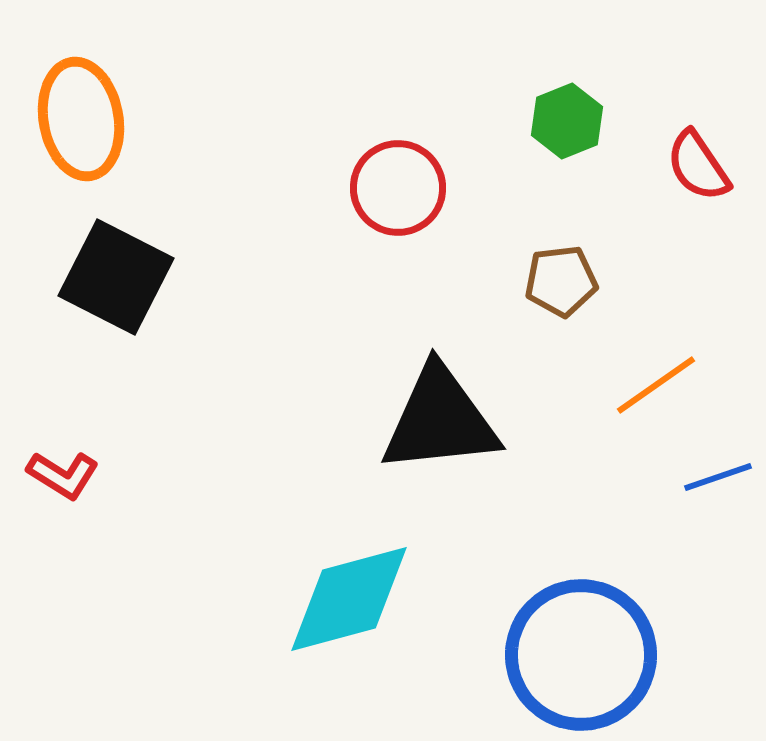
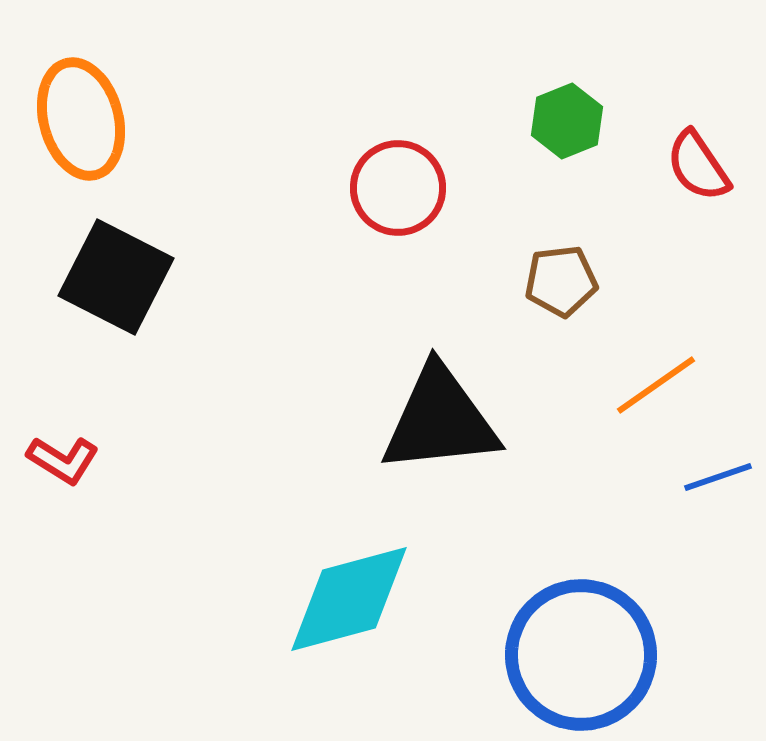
orange ellipse: rotated 5 degrees counterclockwise
red L-shape: moved 15 px up
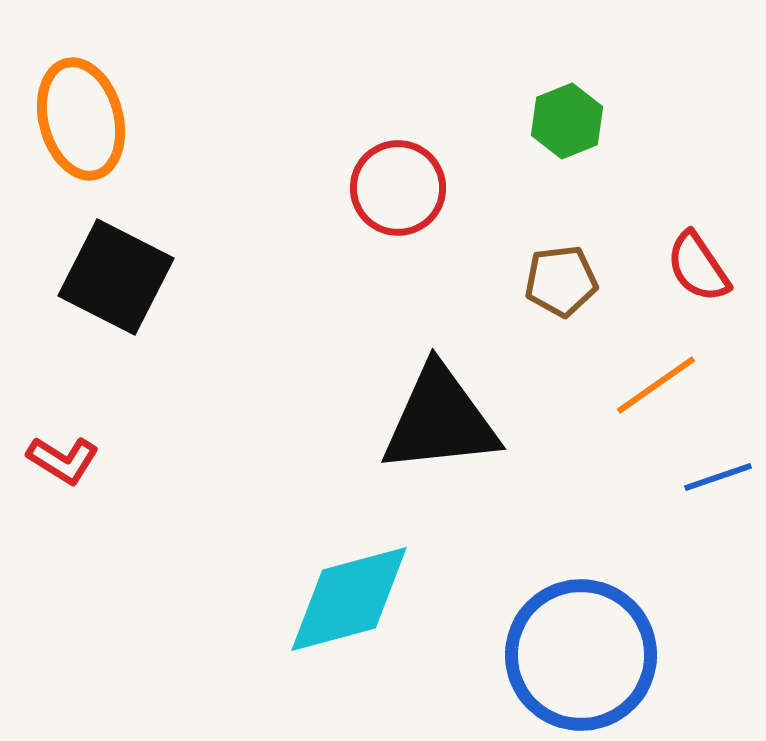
red semicircle: moved 101 px down
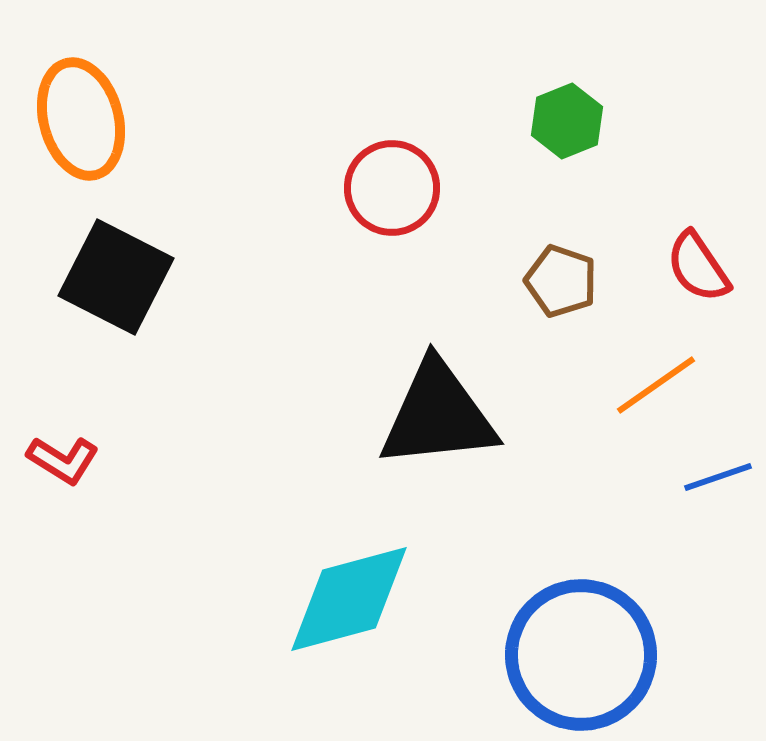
red circle: moved 6 px left
brown pentagon: rotated 26 degrees clockwise
black triangle: moved 2 px left, 5 px up
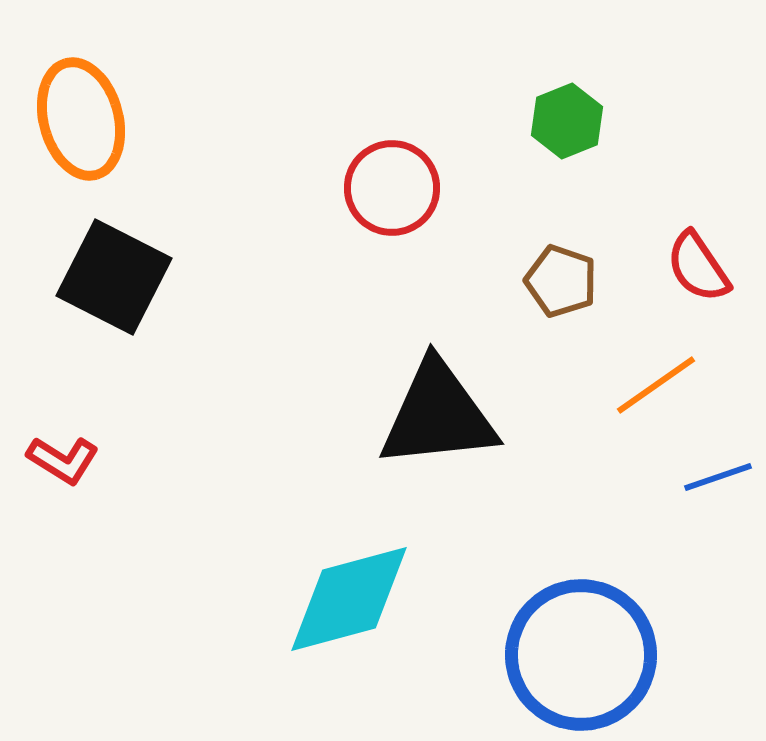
black square: moved 2 px left
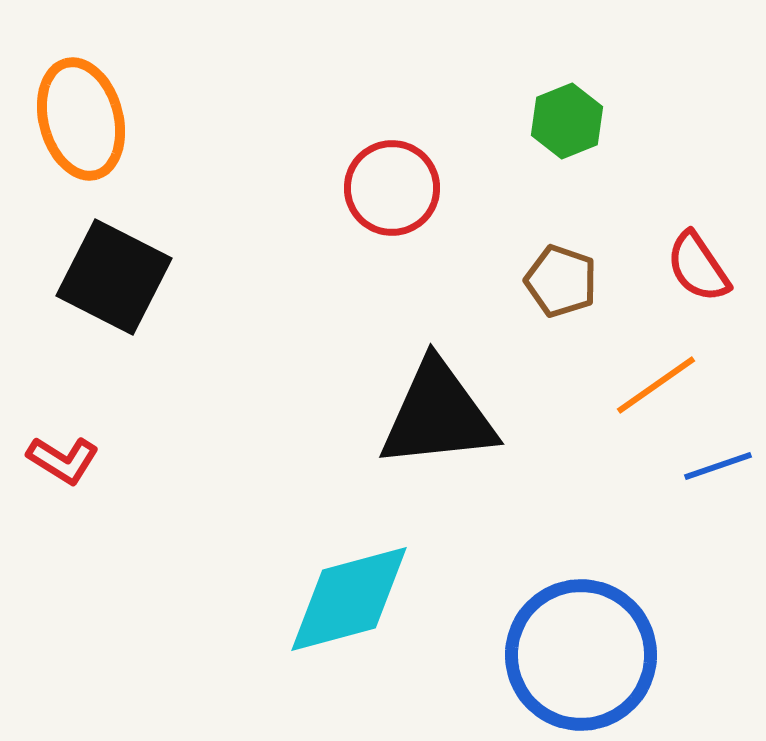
blue line: moved 11 px up
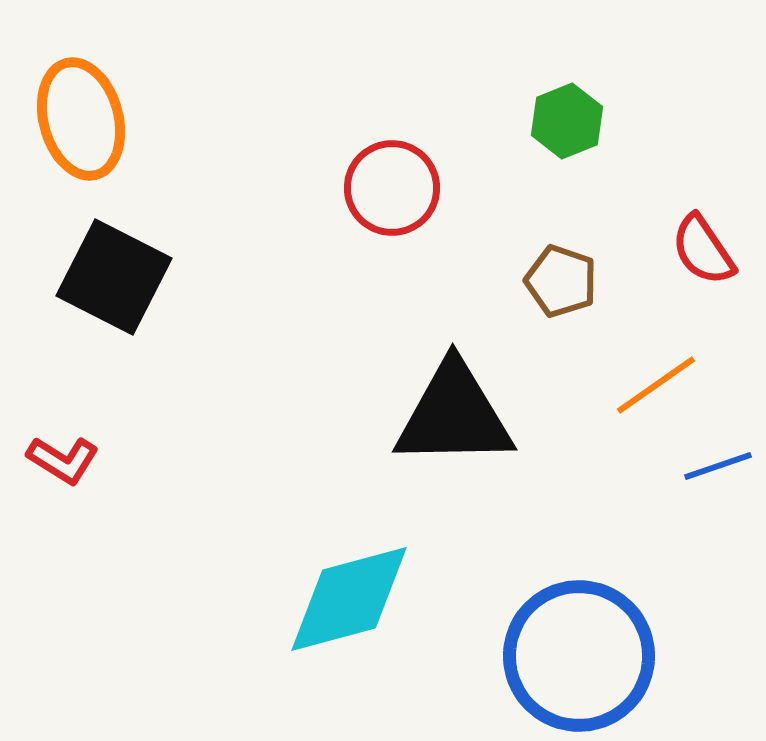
red semicircle: moved 5 px right, 17 px up
black triangle: moved 16 px right; rotated 5 degrees clockwise
blue circle: moved 2 px left, 1 px down
